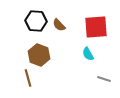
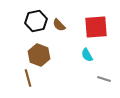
black hexagon: rotated 15 degrees counterclockwise
cyan semicircle: moved 1 px left, 1 px down
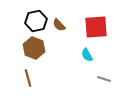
brown hexagon: moved 5 px left, 7 px up
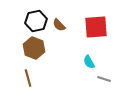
cyan semicircle: moved 2 px right, 7 px down
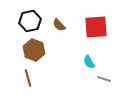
black hexagon: moved 6 px left
brown hexagon: moved 2 px down
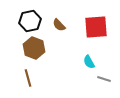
brown hexagon: moved 2 px up
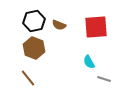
black hexagon: moved 4 px right
brown semicircle: rotated 24 degrees counterclockwise
brown line: rotated 24 degrees counterclockwise
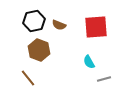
brown hexagon: moved 5 px right, 2 px down
gray line: rotated 32 degrees counterclockwise
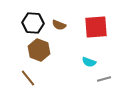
black hexagon: moved 1 px left, 2 px down; rotated 15 degrees clockwise
cyan semicircle: rotated 40 degrees counterclockwise
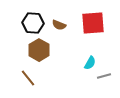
red square: moved 3 px left, 4 px up
brown hexagon: rotated 10 degrees clockwise
cyan semicircle: moved 1 px right, 1 px down; rotated 80 degrees counterclockwise
gray line: moved 3 px up
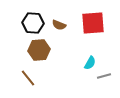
brown hexagon: rotated 25 degrees clockwise
